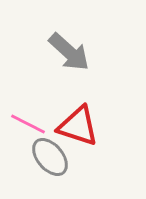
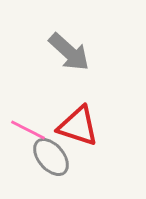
pink line: moved 6 px down
gray ellipse: moved 1 px right
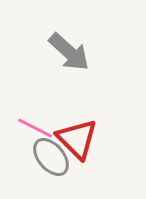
red triangle: moved 1 px left, 13 px down; rotated 27 degrees clockwise
pink line: moved 7 px right, 2 px up
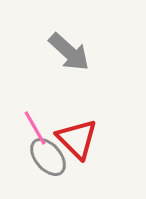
pink line: rotated 33 degrees clockwise
gray ellipse: moved 3 px left
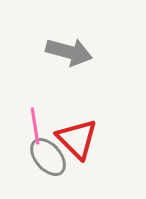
gray arrow: rotated 27 degrees counterclockwise
pink line: moved 2 px up; rotated 21 degrees clockwise
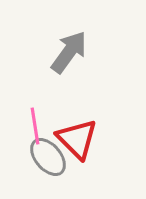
gray arrow: rotated 69 degrees counterclockwise
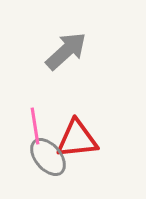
gray arrow: moved 3 px left, 1 px up; rotated 12 degrees clockwise
red triangle: rotated 51 degrees counterclockwise
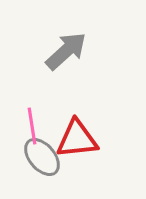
pink line: moved 3 px left
gray ellipse: moved 6 px left
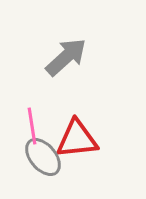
gray arrow: moved 6 px down
gray ellipse: moved 1 px right
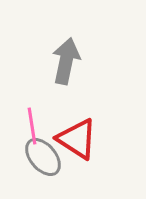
gray arrow: moved 4 px down; rotated 36 degrees counterclockwise
red triangle: rotated 39 degrees clockwise
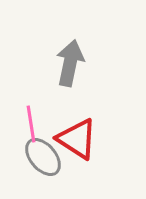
gray arrow: moved 4 px right, 2 px down
pink line: moved 1 px left, 2 px up
